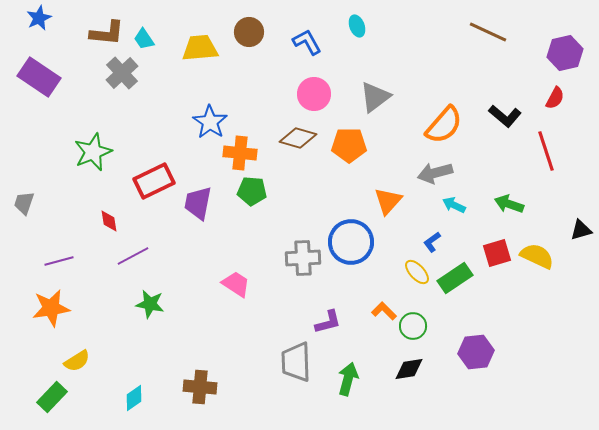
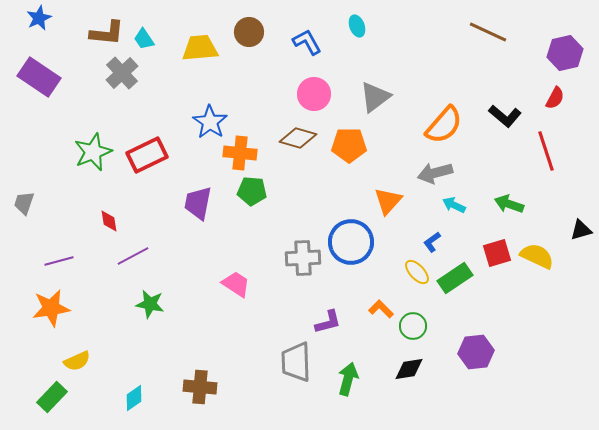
red rectangle at (154, 181): moved 7 px left, 26 px up
orange L-shape at (384, 311): moved 3 px left, 2 px up
yellow semicircle at (77, 361): rotated 8 degrees clockwise
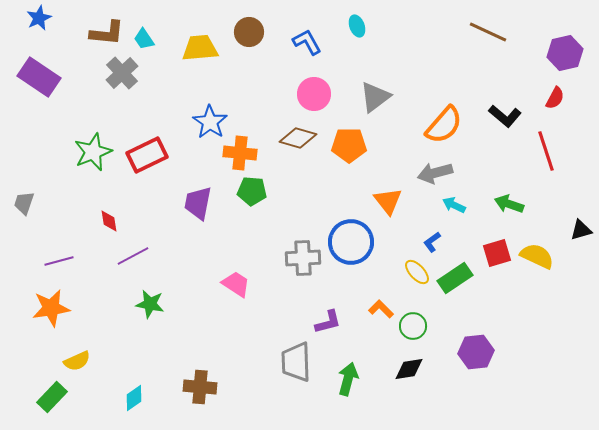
orange triangle at (388, 201): rotated 20 degrees counterclockwise
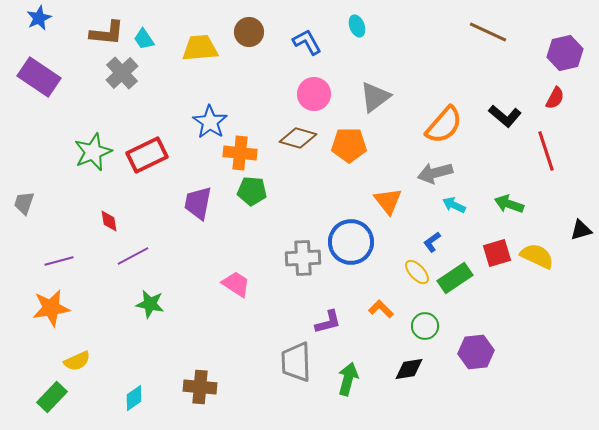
green circle at (413, 326): moved 12 px right
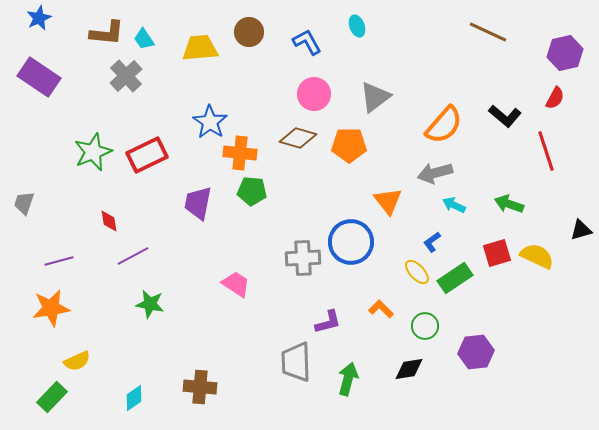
gray cross at (122, 73): moved 4 px right, 3 px down
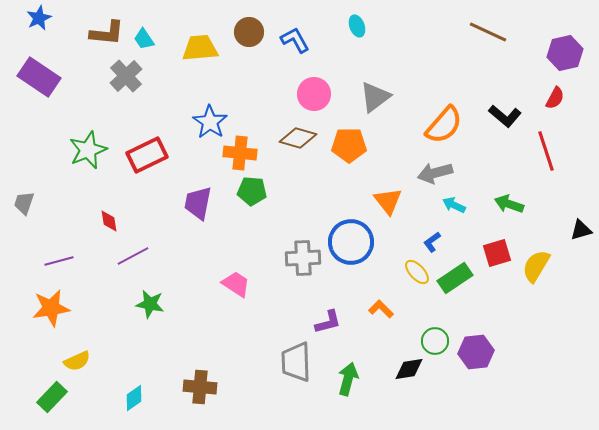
blue L-shape at (307, 42): moved 12 px left, 2 px up
green star at (93, 152): moved 5 px left, 2 px up
yellow semicircle at (537, 256): moved 1 px left, 10 px down; rotated 84 degrees counterclockwise
green circle at (425, 326): moved 10 px right, 15 px down
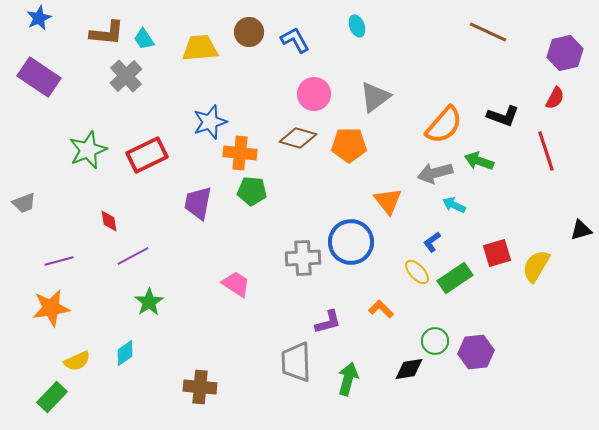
black L-shape at (505, 116): moved 2 px left; rotated 20 degrees counterclockwise
blue star at (210, 122): rotated 20 degrees clockwise
gray trapezoid at (24, 203): rotated 130 degrees counterclockwise
green arrow at (509, 204): moved 30 px left, 43 px up
green star at (150, 304): moved 1 px left, 2 px up; rotated 28 degrees clockwise
cyan diamond at (134, 398): moved 9 px left, 45 px up
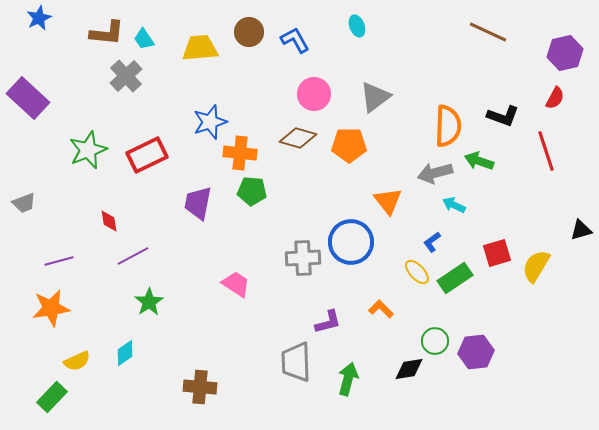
purple rectangle at (39, 77): moved 11 px left, 21 px down; rotated 9 degrees clockwise
orange semicircle at (444, 125): moved 4 px right, 1 px down; rotated 39 degrees counterclockwise
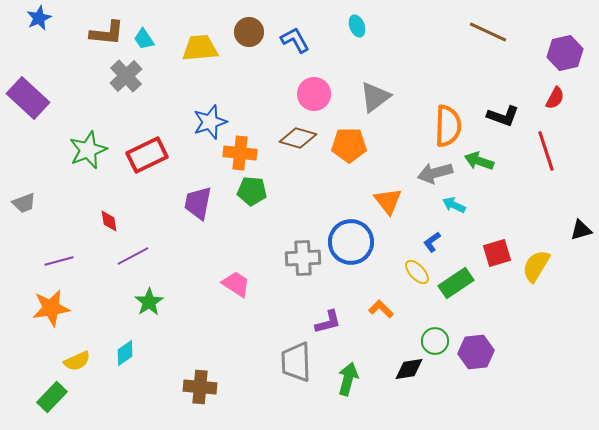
green rectangle at (455, 278): moved 1 px right, 5 px down
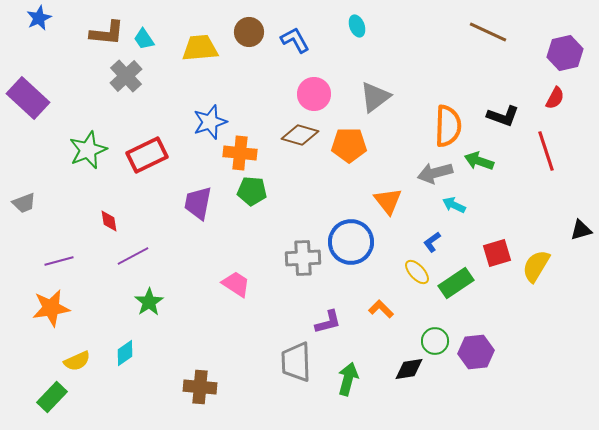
brown diamond at (298, 138): moved 2 px right, 3 px up
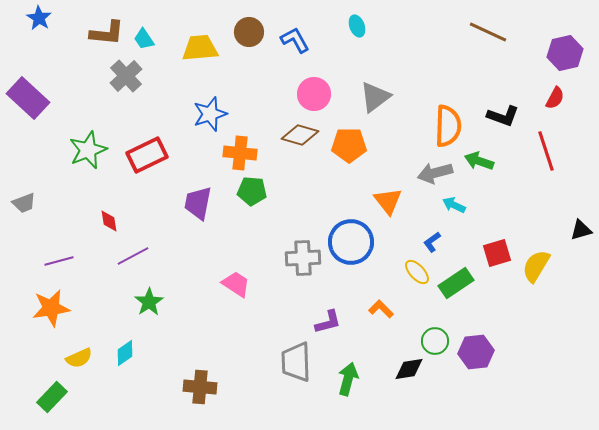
blue star at (39, 18): rotated 15 degrees counterclockwise
blue star at (210, 122): moved 8 px up
yellow semicircle at (77, 361): moved 2 px right, 3 px up
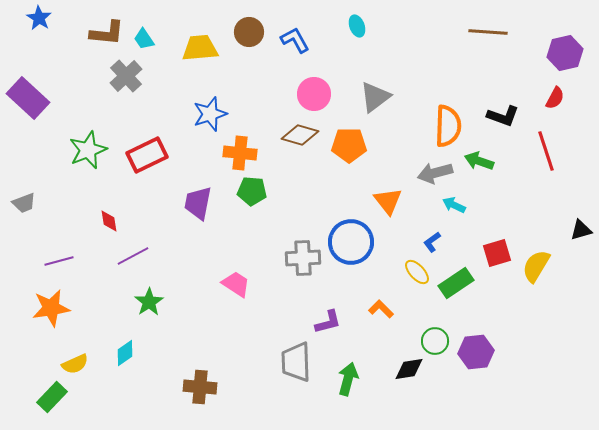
brown line at (488, 32): rotated 21 degrees counterclockwise
yellow semicircle at (79, 358): moved 4 px left, 6 px down
